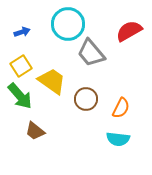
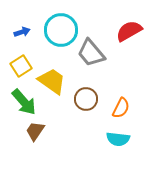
cyan circle: moved 7 px left, 6 px down
green arrow: moved 4 px right, 6 px down
brown trapezoid: rotated 85 degrees clockwise
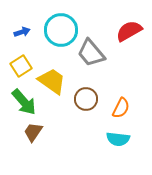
brown trapezoid: moved 2 px left, 1 px down
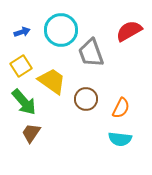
gray trapezoid: rotated 20 degrees clockwise
brown trapezoid: moved 2 px left, 1 px down
cyan semicircle: moved 2 px right
